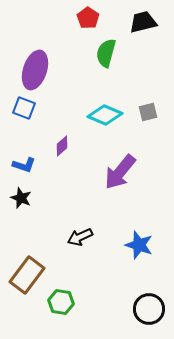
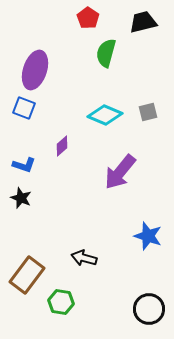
black arrow: moved 4 px right, 21 px down; rotated 40 degrees clockwise
blue star: moved 9 px right, 9 px up
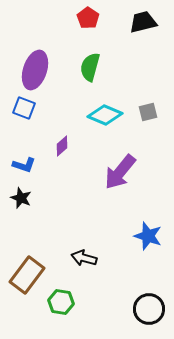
green semicircle: moved 16 px left, 14 px down
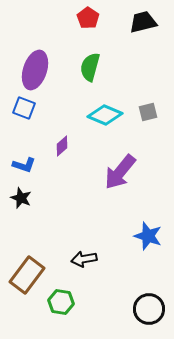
black arrow: moved 1 px down; rotated 25 degrees counterclockwise
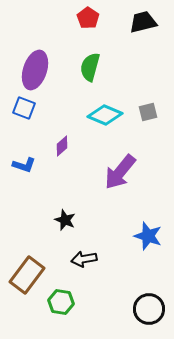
black star: moved 44 px right, 22 px down
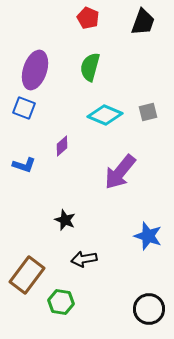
red pentagon: rotated 10 degrees counterclockwise
black trapezoid: rotated 124 degrees clockwise
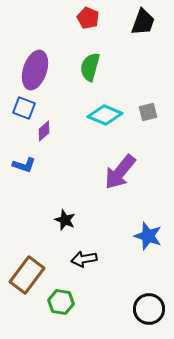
purple diamond: moved 18 px left, 15 px up
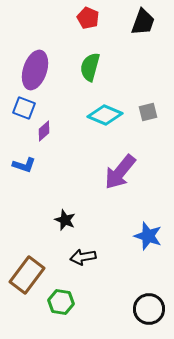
black arrow: moved 1 px left, 2 px up
